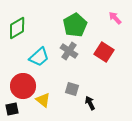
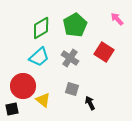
pink arrow: moved 2 px right, 1 px down
green diamond: moved 24 px right
gray cross: moved 1 px right, 7 px down
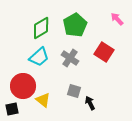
gray square: moved 2 px right, 2 px down
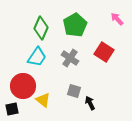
green diamond: rotated 35 degrees counterclockwise
cyan trapezoid: moved 2 px left; rotated 15 degrees counterclockwise
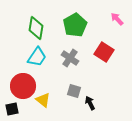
green diamond: moved 5 px left; rotated 15 degrees counterclockwise
